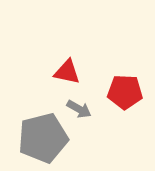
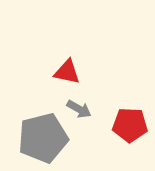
red pentagon: moved 5 px right, 33 px down
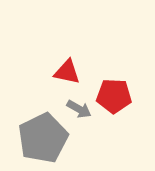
red pentagon: moved 16 px left, 29 px up
gray pentagon: rotated 12 degrees counterclockwise
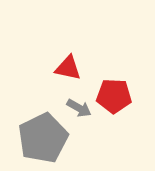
red triangle: moved 1 px right, 4 px up
gray arrow: moved 1 px up
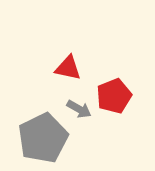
red pentagon: rotated 24 degrees counterclockwise
gray arrow: moved 1 px down
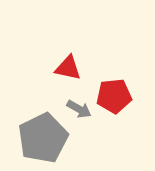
red pentagon: rotated 16 degrees clockwise
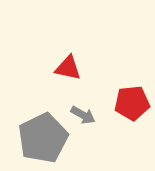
red pentagon: moved 18 px right, 7 px down
gray arrow: moved 4 px right, 6 px down
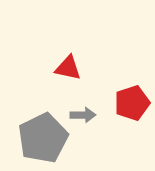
red pentagon: rotated 12 degrees counterclockwise
gray arrow: rotated 30 degrees counterclockwise
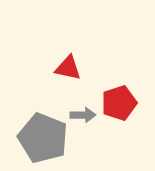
red pentagon: moved 13 px left
gray pentagon: rotated 24 degrees counterclockwise
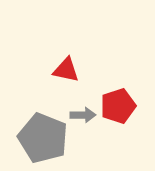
red triangle: moved 2 px left, 2 px down
red pentagon: moved 1 px left, 3 px down
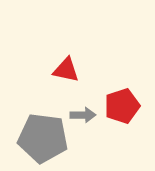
red pentagon: moved 4 px right
gray pentagon: rotated 15 degrees counterclockwise
